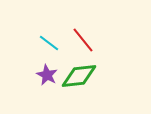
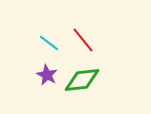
green diamond: moved 3 px right, 4 px down
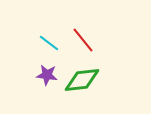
purple star: rotated 20 degrees counterclockwise
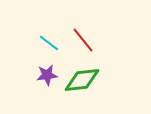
purple star: rotated 15 degrees counterclockwise
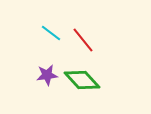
cyan line: moved 2 px right, 10 px up
green diamond: rotated 54 degrees clockwise
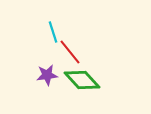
cyan line: moved 2 px right, 1 px up; rotated 35 degrees clockwise
red line: moved 13 px left, 12 px down
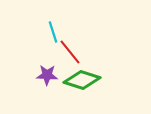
purple star: rotated 10 degrees clockwise
green diamond: rotated 30 degrees counterclockwise
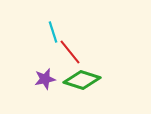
purple star: moved 2 px left, 4 px down; rotated 15 degrees counterclockwise
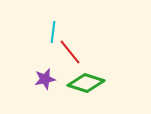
cyan line: rotated 25 degrees clockwise
green diamond: moved 4 px right, 3 px down
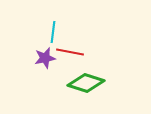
red line: rotated 40 degrees counterclockwise
purple star: moved 21 px up
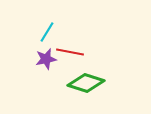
cyan line: moved 6 px left; rotated 25 degrees clockwise
purple star: moved 1 px right, 1 px down
